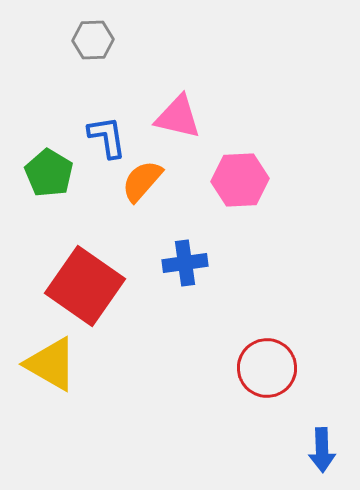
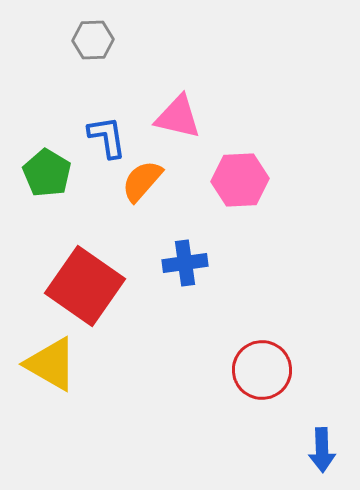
green pentagon: moved 2 px left
red circle: moved 5 px left, 2 px down
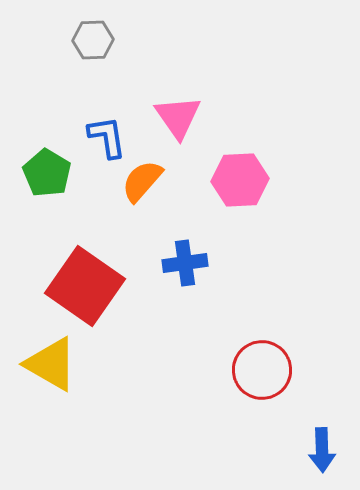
pink triangle: rotated 42 degrees clockwise
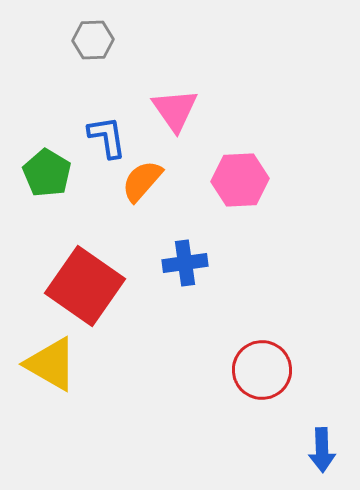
pink triangle: moved 3 px left, 7 px up
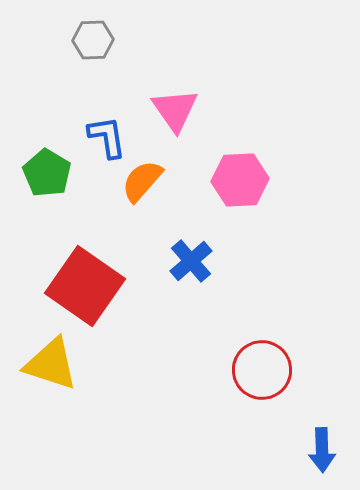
blue cross: moved 6 px right, 2 px up; rotated 33 degrees counterclockwise
yellow triangle: rotated 12 degrees counterclockwise
